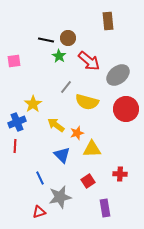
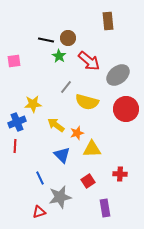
yellow star: rotated 30 degrees clockwise
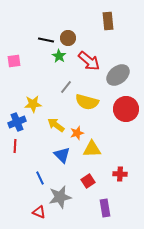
red triangle: rotated 40 degrees clockwise
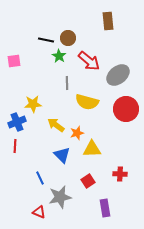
gray line: moved 1 px right, 4 px up; rotated 40 degrees counterclockwise
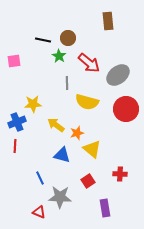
black line: moved 3 px left
red arrow: moved 2 px down
yellow triangle: rotated 42 degrees clockwise
blue triangle: rotated 30 degrees counterclockwise
gray star: rotated 15 degrees clockwise
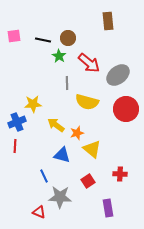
pink square: moved 25 px up
blue line: moved 4 px right, 2 px up
purple rectangle: moved 3 px right
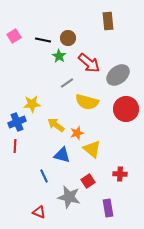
pink square: rotated 24 degrees counterclockwise
gray line: rotated 56 degrees clockwise
yellow star: moved 1 px left
gray star: moved 9 px right; rotated 10 degrees clockwise
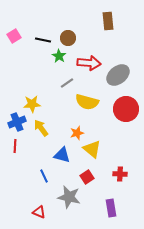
red arrow: rotated 35 degrees counterclockwise
yellow arrow: moved 15 px left, 3 px down; rotated 18 degrees clockwise
red square: moved 1 px left, 4 px up
purple rectangle: moved 3 px right
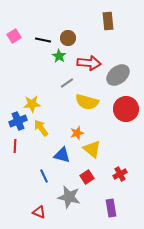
blue cross: moved 1 px right, 1 px up
red cross: rotated 32 degrees counterclockwise
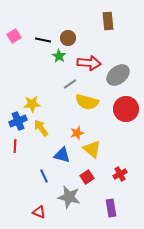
gray line: moved 3 px right, 1 px down
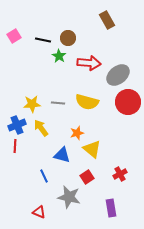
brown rectangle: moved 1 px left, 1 px up; rotated 24 degrees counterclockwise
gray line: moved 12 px left, 19 px down; rotated 40 degrees clockwise
red circle: moved 2 px right, 7 px up
blue cross: moved 1 px left, 4 px down
